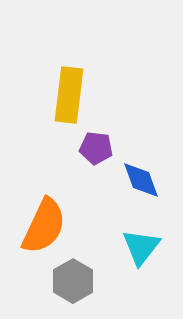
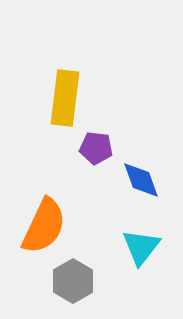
yellow rectangle: moved 4 px left, 3 px down
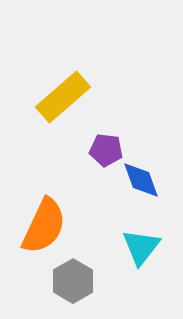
yellow rectangle: moved 2 px left, 1 px up; rotated 42 degrees clockwise
purple pentagon: moved 10 px right, 2 px down
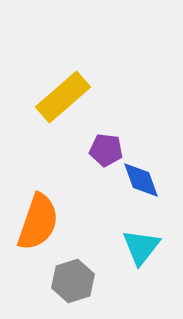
orange semicircle: moved 6 px left, 4 px up; rotated 6 degrees counterclockwise
gray hexagon: rotated 12 degrees clockwise
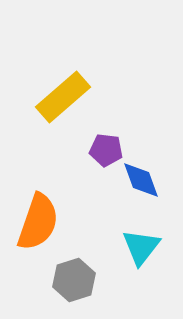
gray hexagon: moved 1 px right, 1 px up
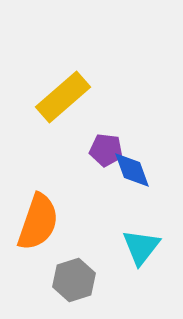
blue diamond: moved 9 px left, 10 px up
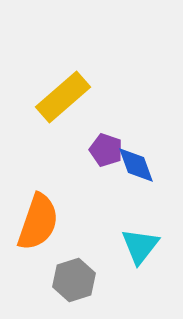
purple pentagon: rotated 12 degrees clockwise
blue diamond: moved 4 px right, 5 px up
cyan triangle: moved 1 px left, 1 px up
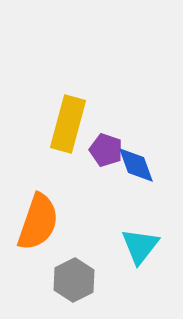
yellow rectangle: moved 5 px right, 27 px down; rotated 34 degrees counterclockwise
gray hexagon: rotated 9 degrees counterclockwise
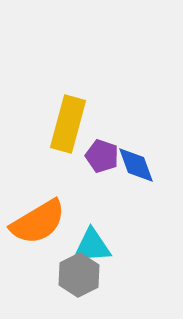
purple pentagon: moved 4 px left, 6 px down
orange semicircle: rotated 40 degrees clockwise
cyan triangle: moved 48 px left; rotated 48 degrees clockwise
gray hexagon: moved 5 px right, 5 px up
